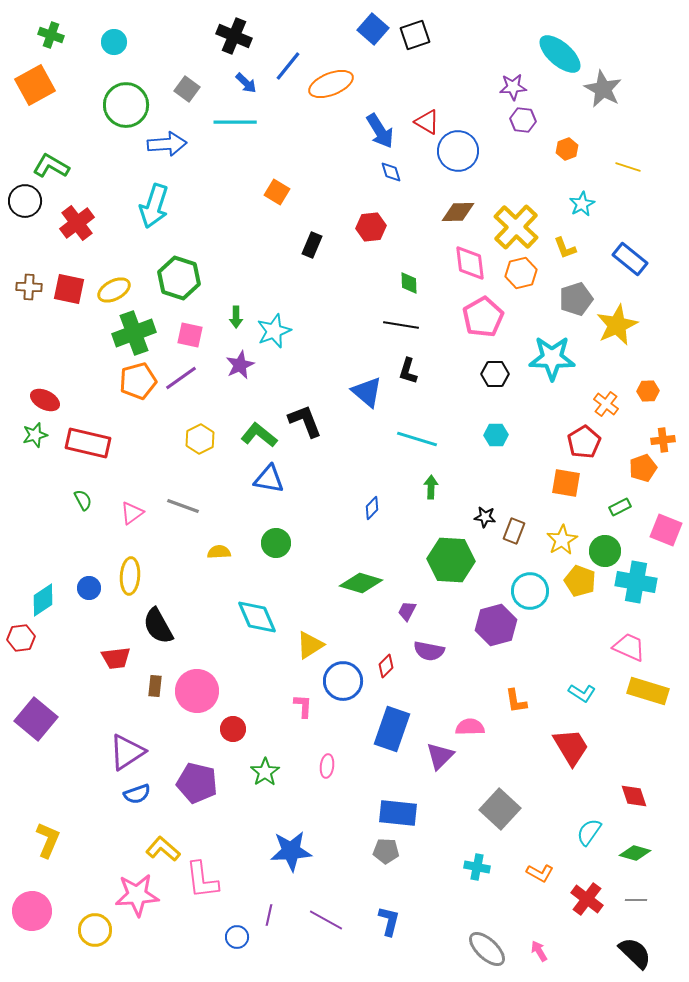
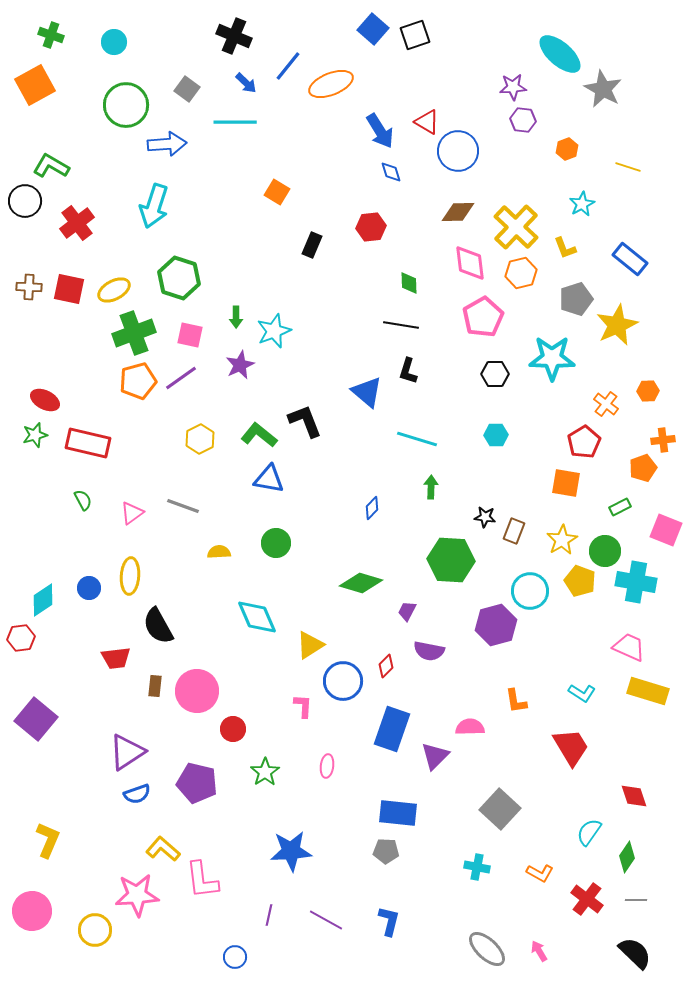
purple triangle at (440, 756): moved 5 px left
green diamond at (635, 853): moved 8 px left, 4 px down; rotated 72 degrees counterclockwise
blue circle at (237, 937): moved 2 px left, 20 px down
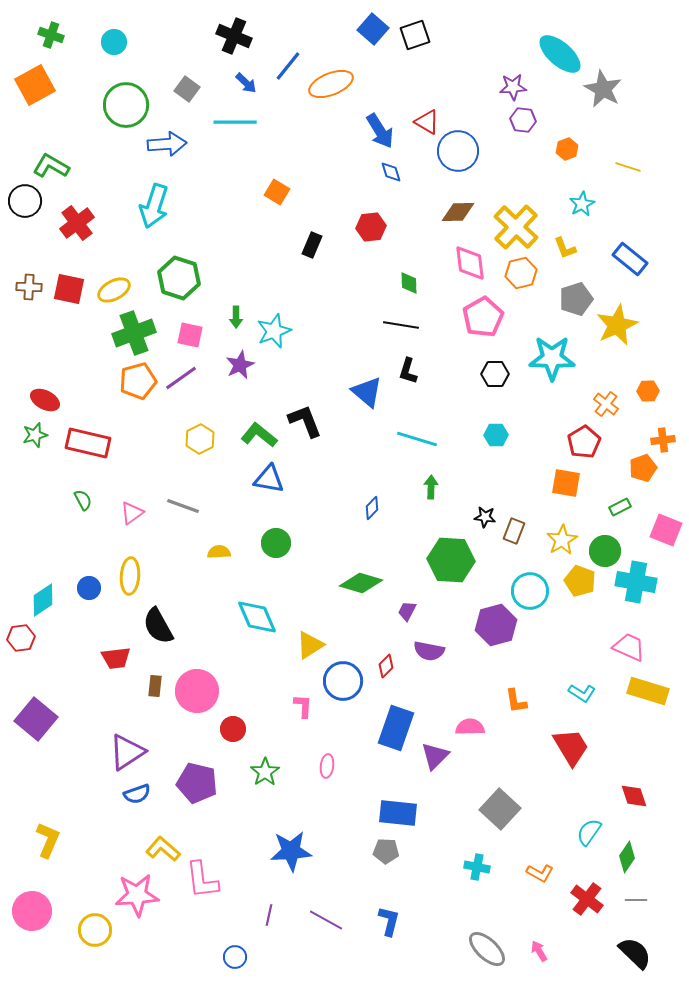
blue rectangle at (392, 729): moved 4 px right, 1 px up
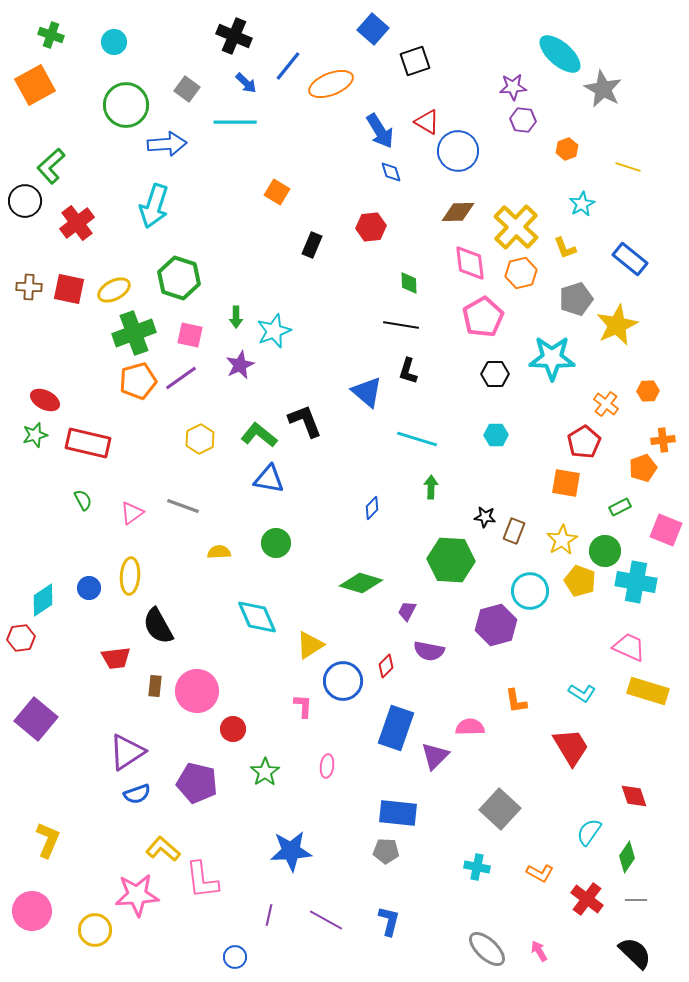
black square at (415, 35): moved 26 px down
green L-shape at (51, 166): rotated 72 degrees counterclockwise
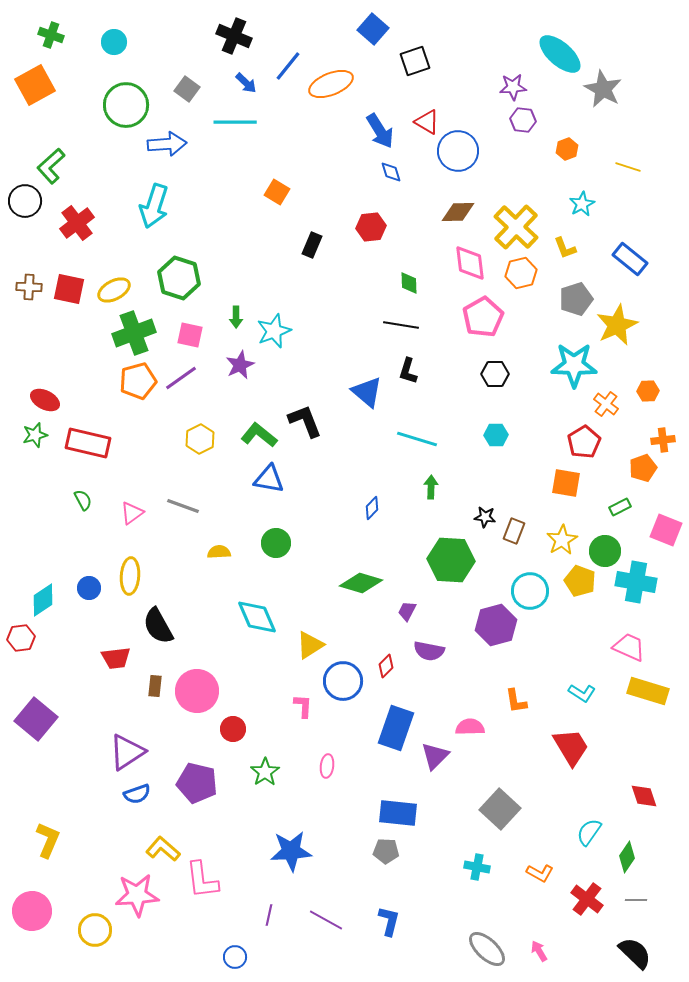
cyan star at (552, 358): moved 22 px right, 7 px down
red diamond at (634, 796): moved 10 px right
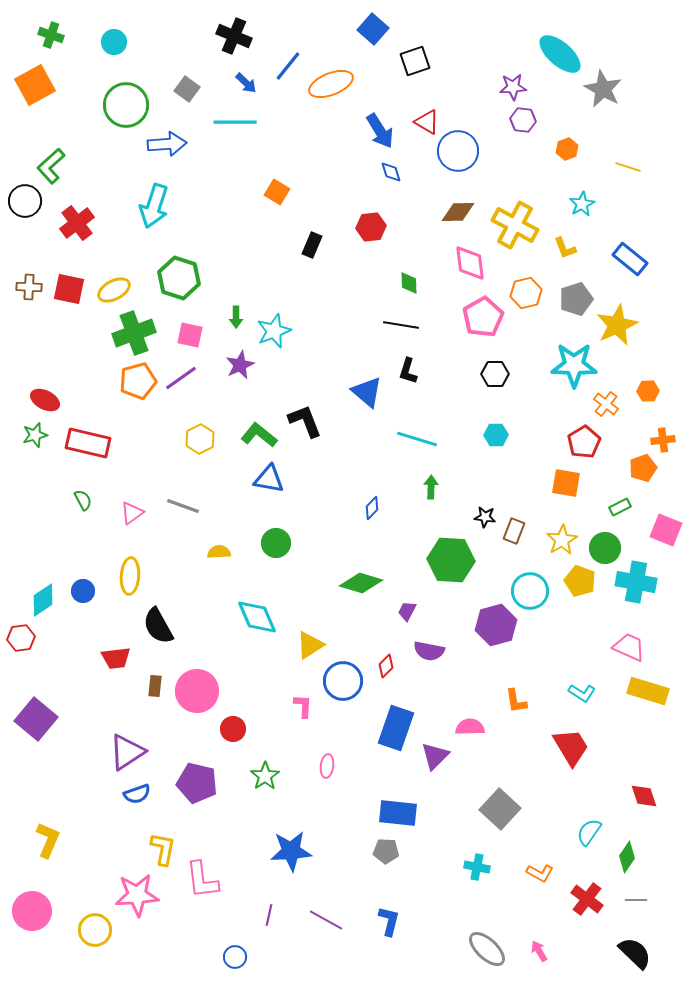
yellow cross at (516, 227): moved 1 px left, 2 px up; rotated 15 degrees counterclockwise
orange hexagon at (521, 273): moved 5 px right, 20 px down
green circle at (605, 551): moved 3 px up
blue circle at (89, 588): moved 6 px left, 3 px down
green star at (265, 772): moved 4 px down
yellow L-shape at (163, 849): rotated 60 degrees clockwise
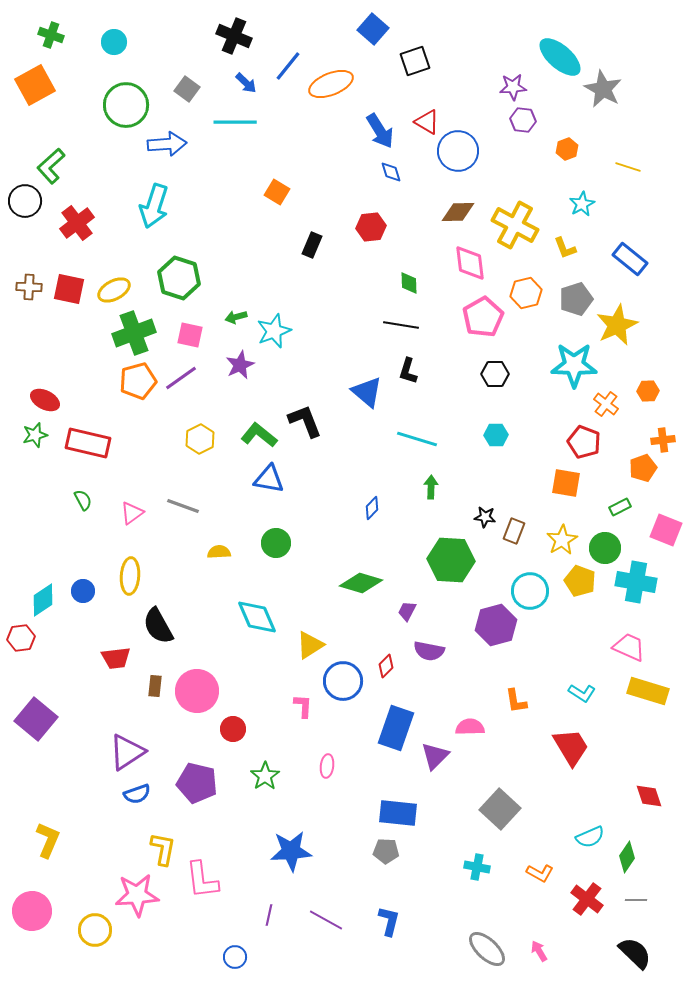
cyan ellipse at (560, 54): moved 3 px down
green arrow at (236, 317): rotated 75 degrees clockwise
red pentagon at (584, 442): rotated 20 degrees counterclockwise
red diamond at (644, 796): moved 5 px right
cyan semicircle at (589, 832): moved 1 px right, 5 px down; rotated 148 degrees counterclockwise
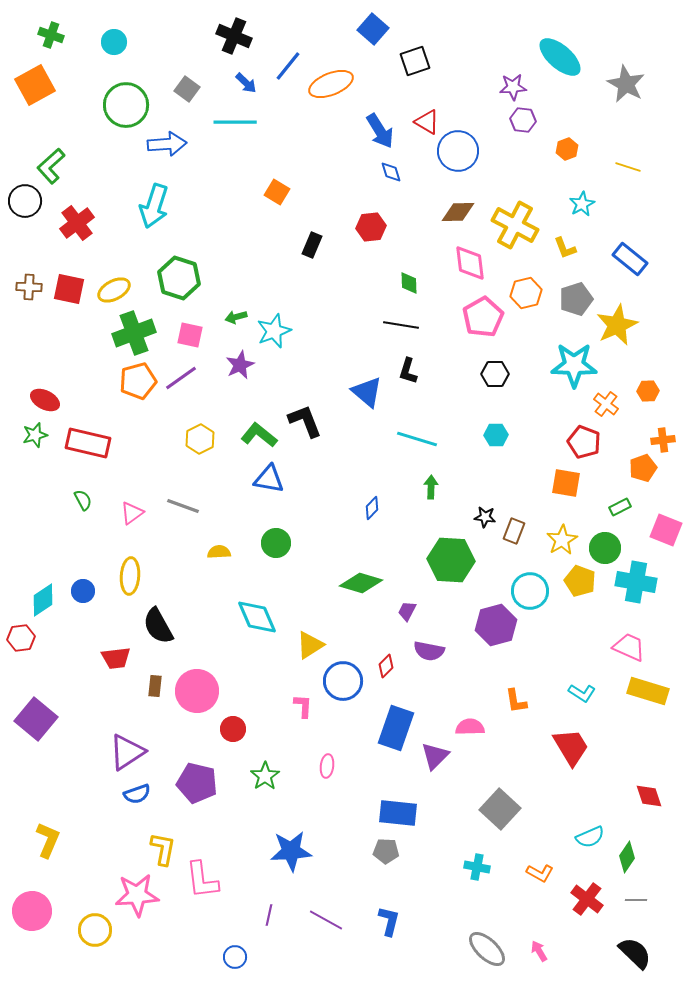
gray star at (603, 89): moved 23 px right, 5 px up
